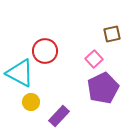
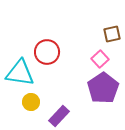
red circle: moved 2 px right, 1 px down
pink square: moved 6 px right
cyan triangle: rotated 20 degrees counterclockwise
purple pentagon: rotated 8 degrees counterclockwise
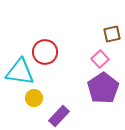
red circle: moved 2 px left
cyan triangle: moved 1 px up
yellow circle: moved 3 px right, 4 px up
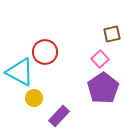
cyan triangle: rotated 20 degrees clockwise
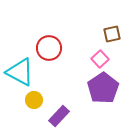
red circle: moved 4 px right, 4 px up
yellow circle: moved 2 px down
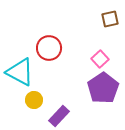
brown square: moved 2 px left, 15 px up
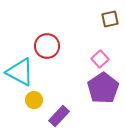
red circle: moved 2 px left, 2 px up
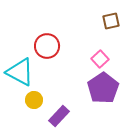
brown square: moved 1 px right, 2 px down
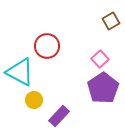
brown square: rotated 18 degrees counterclockwise
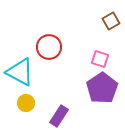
red circle: moved 2 px right, 1 px down
pink square: rotated 30 degrees counterclockwise
purple pentagon: moved 1 px left
yellow circle: moved 8 px left, 3 px down
purple rectangle: rotated 10 degrees counterclockwise
